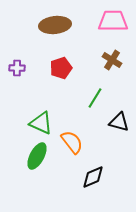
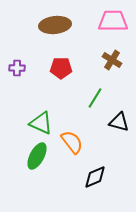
red pentagon: rotated 20 degrees clockwise
black diamond: moved 2 px right
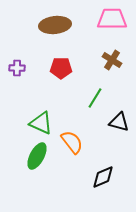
pink trapezoid: moved 1 px left, 2 px up
black diamond: moved 8 px right
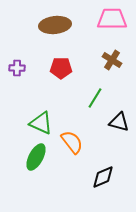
green ellipse: moved 1 px left, 1 px down
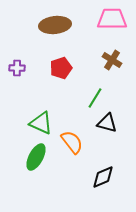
red pentagon: rotated 20 degrees counterclockwise
black triangle: moved 12 px left, 1 px down
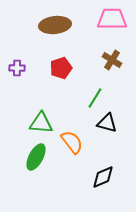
green triangle: rotated 20 degrees counterclockwise
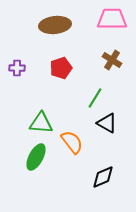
black triangle: rotated 15 degrees clockwise
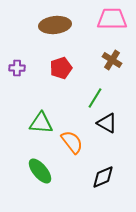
green ellipse: moved 4 px right, 14 px down; rotated 68 degrees counterclockwise
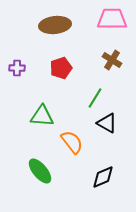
green triangle: moved 1 px right, 7 px up
